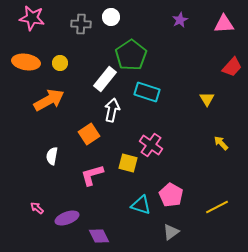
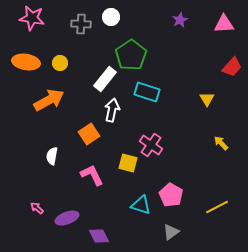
pink L-shape: rotated 80 degrees clockwise
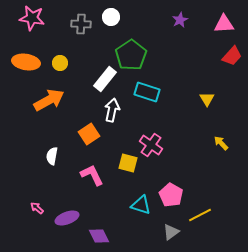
red trapezoid: moved 11 px up
yellow line: moved 17 px left, 8 px down
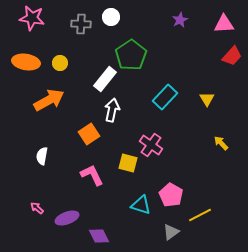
cyan rectangle: moved 18 px right, 5 px down; rotated 65 degrees counterclockwise
white semicircle: moved 10 px left
